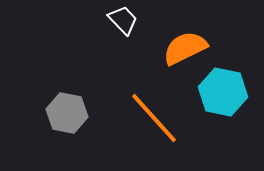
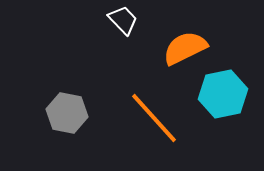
cyan hexagon: moved 2 px down; rotated 24 degrees counterclockwise
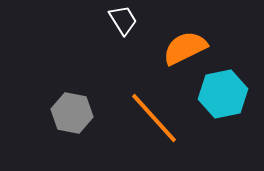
white trapezoid: rotated 12 degrees clockwise
gray hexagon: moved 5 px right
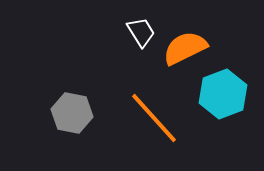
white trapezoid: moved 18 px right, 12 px down
cyan hexagon: rotated 9 degrees counterclockwise
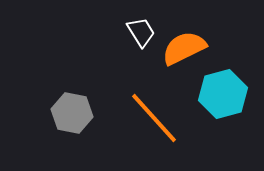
orange semicircle: moved 1 px left
cyan hexagon: rotated 6 degrees clockwise
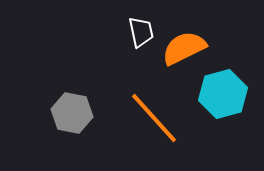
white trapezoid: rotated 20 degrees clockwise
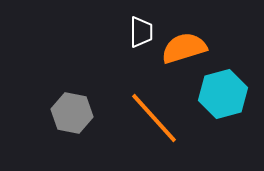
white trapezoid: rotated 12 degrees clockwise
orange semicircle: rotated 9 degrees clockwise
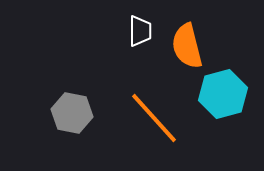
white trapezoid: moved 1 px left, 1 px up
orange semicircle: moved 3 px right, 2 px up; rotated 87 degrees counterclockwise
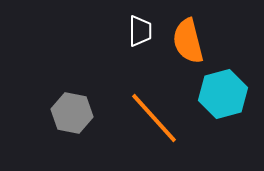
orange semicircle: moved 1 px right, 5 px up
